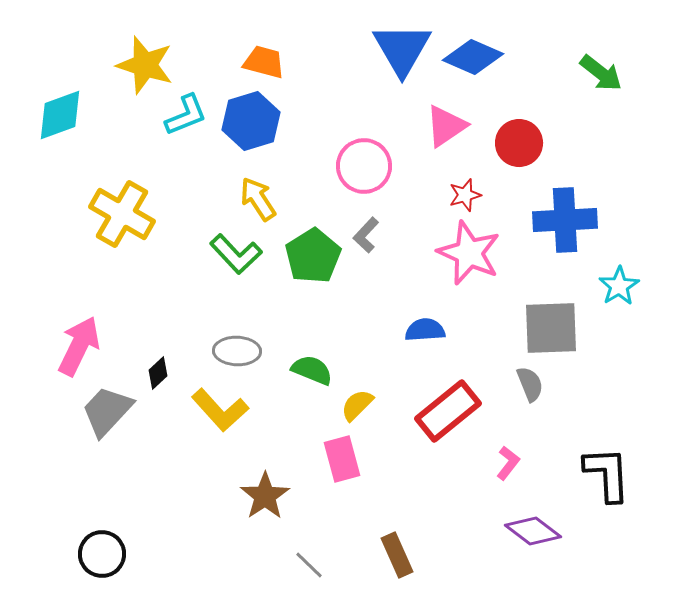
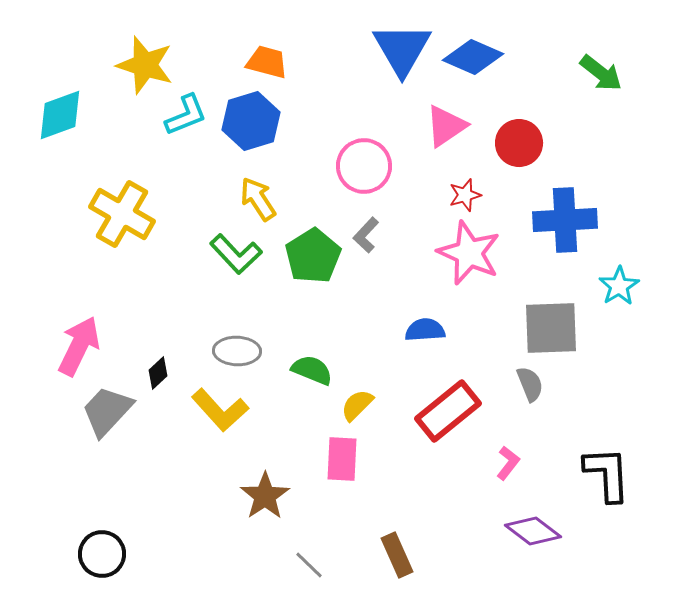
orange trapezoid: moved 3 px right
pink rectangle: rotated 18 degrees clockwise
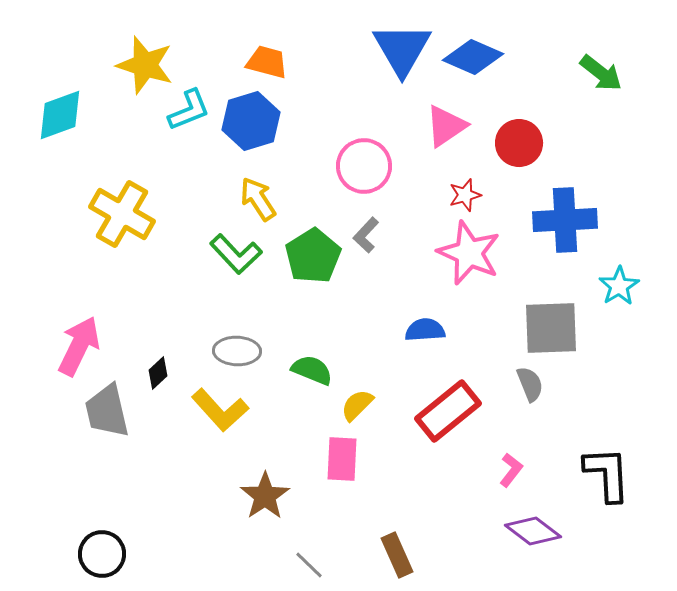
cyan L-shape: moved 3 px right, 5 px up
gray trapezoid: rotated 56 degrees counterclockwise
pink L-shape: moved 3 px right, 7 px down
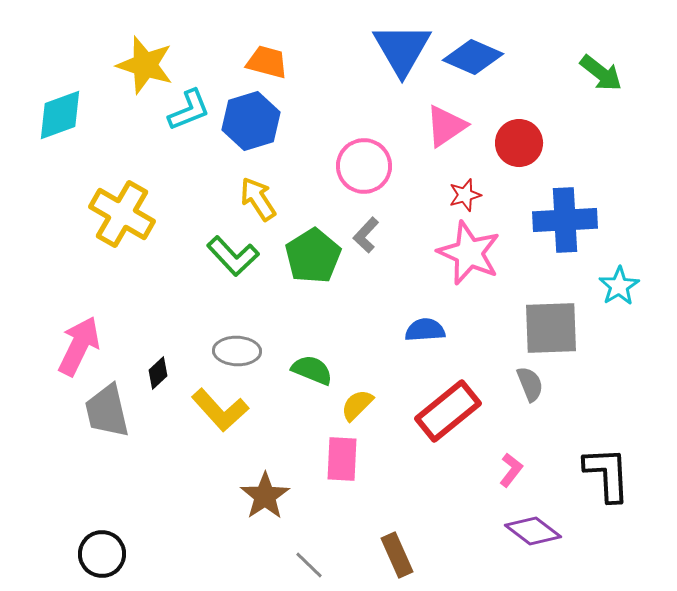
green L-shape: moved 3 px left, 2 px down
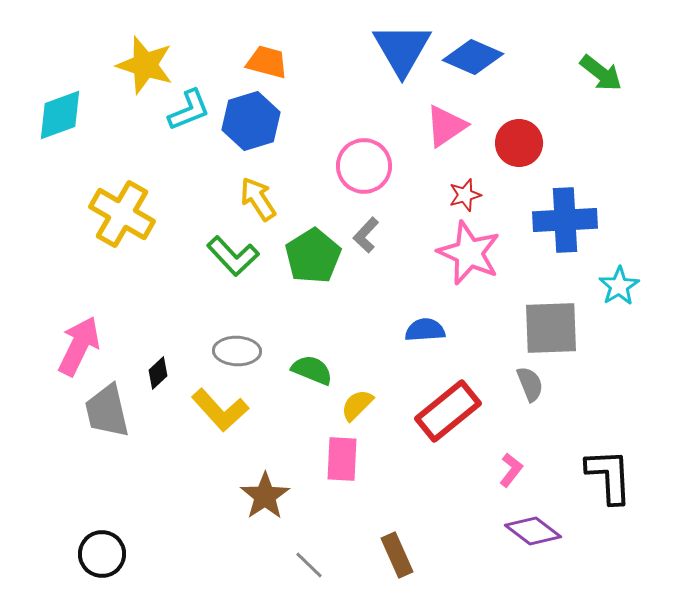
black L-shape: moved 2 px right, 2 px down
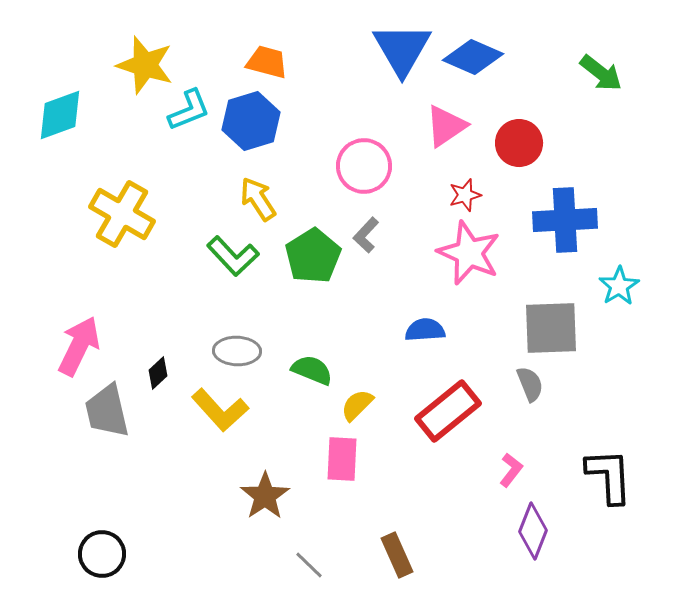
purple diamond: rotated 74 degrees clockwise
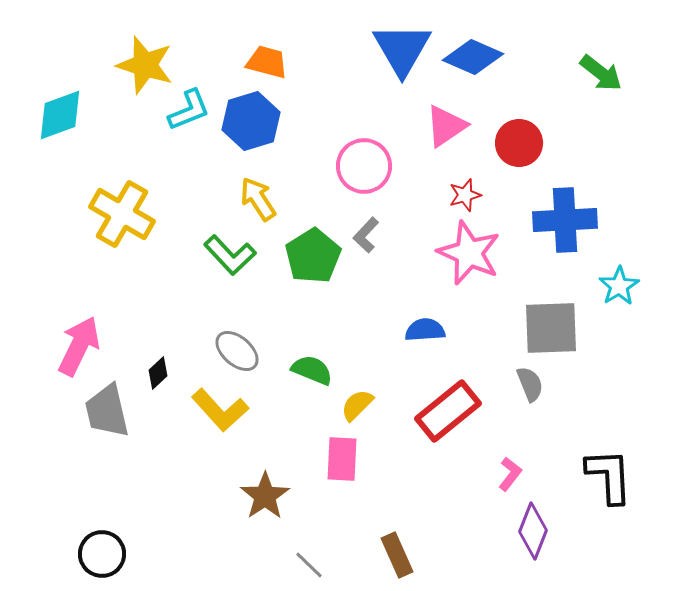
green L-shape: moved 3 px left, 1 px up
gray ellipse: rotated 39 degrees clockwise
pink L-shape: moved 1 px left, 4 px down
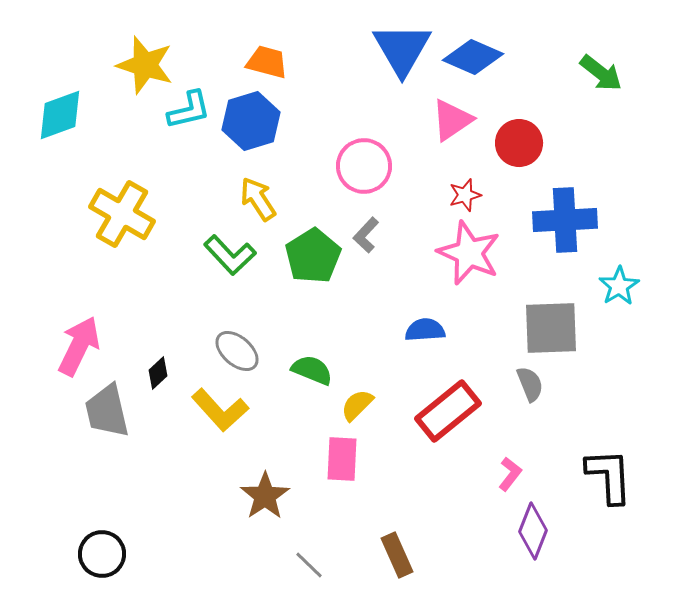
cyan L-shape: rotated 9 degrees clockwise
pink triangle: moved 6 px right, 6 px up
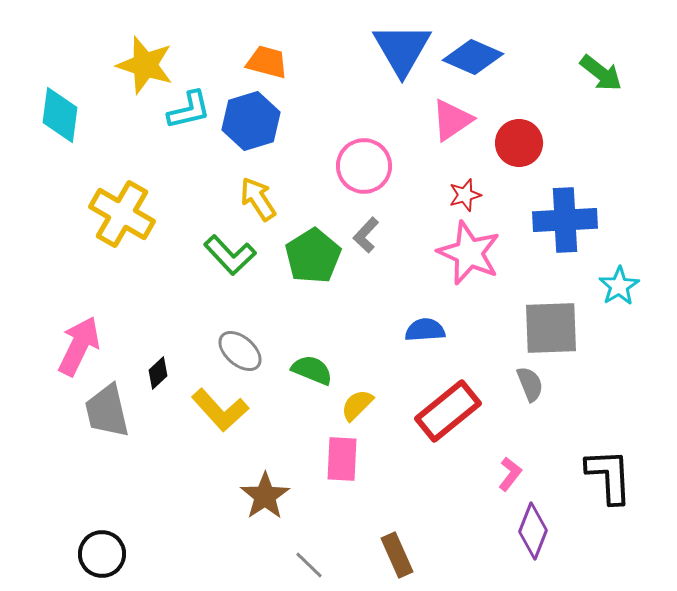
cyan diamond: rotated 62 degrees counterclockwise
gray ellipse: moved 3 px right
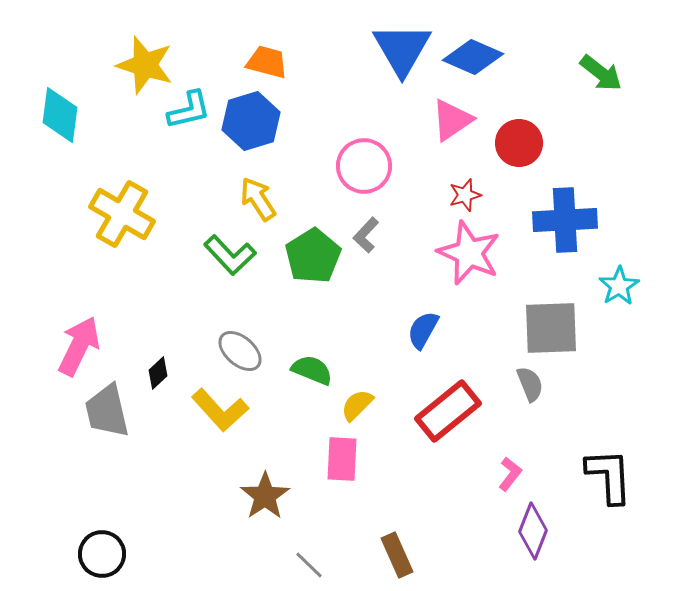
blue semicircle: moved 2 px left; rotated 57 degrees counterclockwise
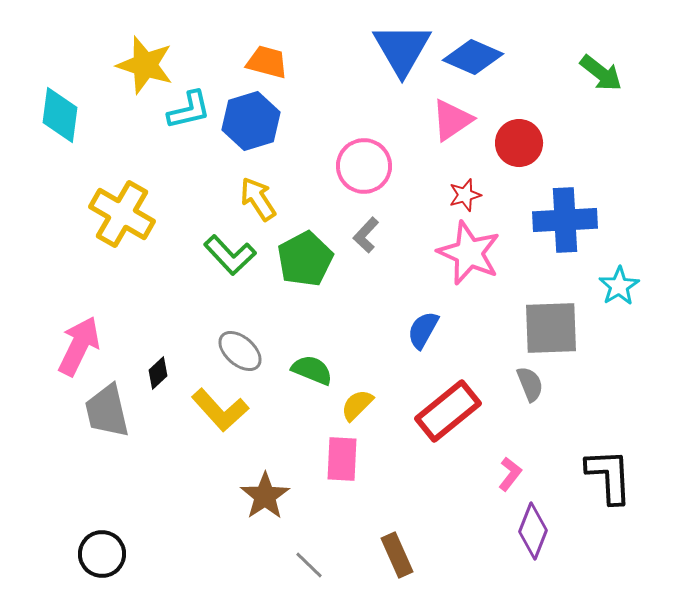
green pentagon: moved 8 px left, 3 px down; rotated 4 degrees clockwise
